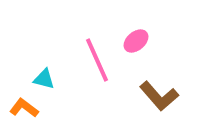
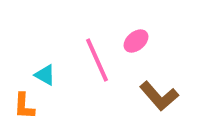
cyan triangle: moved 1 px right, 4 px up; rotated 15 degrees clockwise
orange L-shape: moved 2 px up; rotated 124 degrees counterclockwise
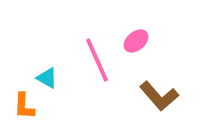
cyan triangle: moved 2 px right, 3 px down
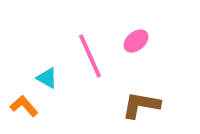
pink line: moved 7 px left, 4 px up
brown L-shape: moved 18 px left, 9 px down; rotated 141 degrees clockwise
orange L-shape: rotated 136 degrees clockwise
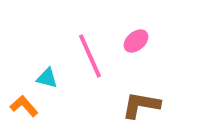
cyan triangle: rotated 15 degrees counterclockwise
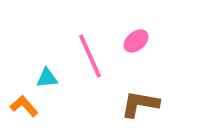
cyan triangle: rotated 20 degrees counterclockwise
brown L-shape: moved 1 px left, 1 px up
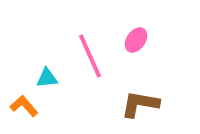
pink ellipse: moved 1 px up; rotated 15 degrees counterclockwise
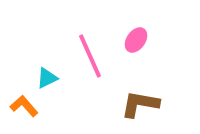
cyan triangle: rotated 20 degrees counterclockwise
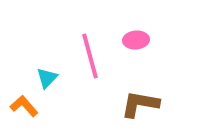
pink ellipse: rotated 50 degrees clockwise
pink line: rotated 9 degrees clockwise
cyan triangle: rotated 20 degrees counterclockwise
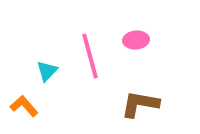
cyan triangle: moved 7 px up
